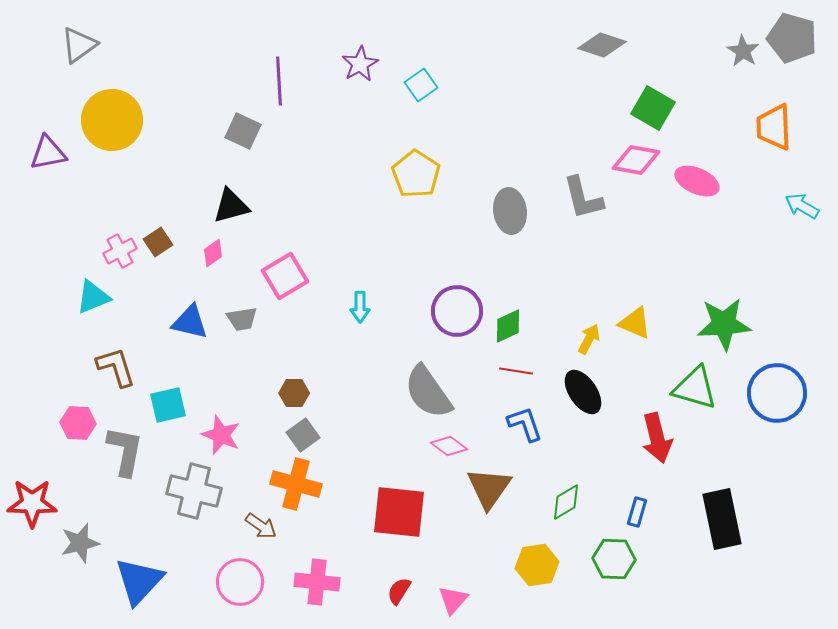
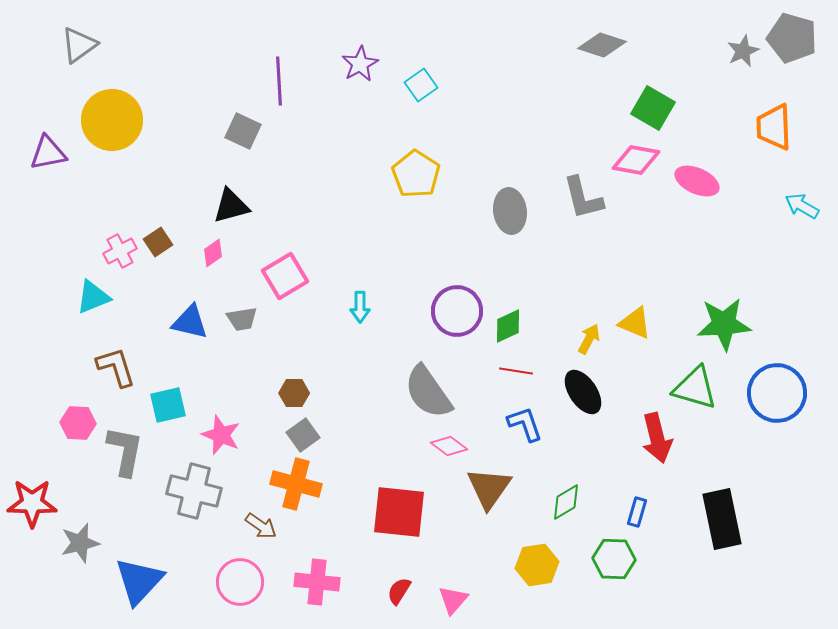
gray star at (743, 51): rotated 16 degrees clockwise
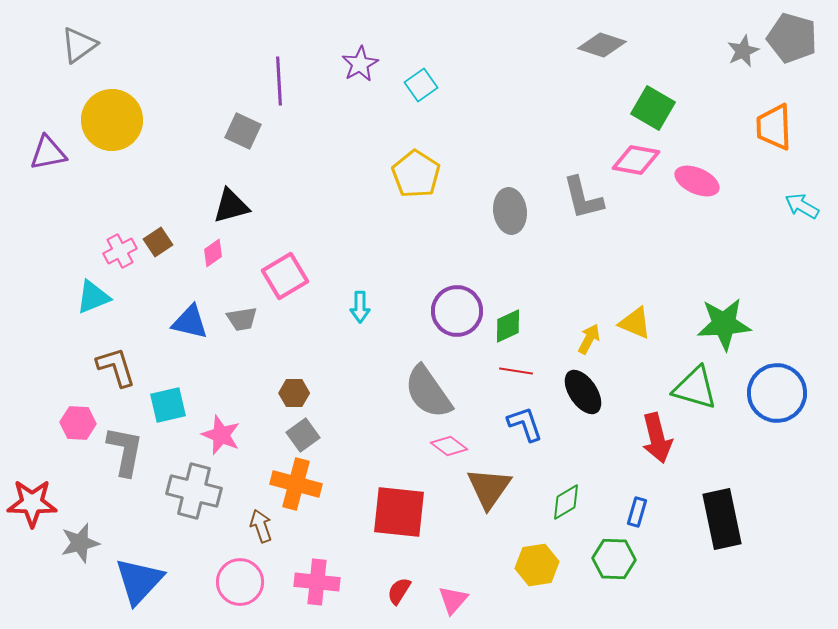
brown arrow at (261, 526): rotated 144 degrees counterclockwise
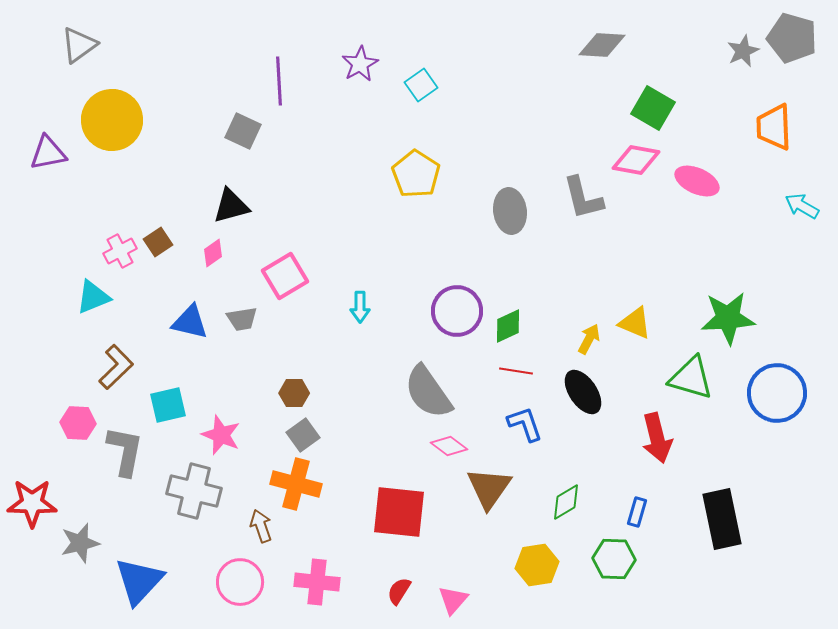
gray diamond at (602, 45): rotated 15 degrees counterclockwise
green star at (724, 324): moved 4 px right, 6 px up
brown L-shape at (116, 367): rotated 63 degrees clockwise
green triangle at (695, 388): moved 4 px left, 10 px up
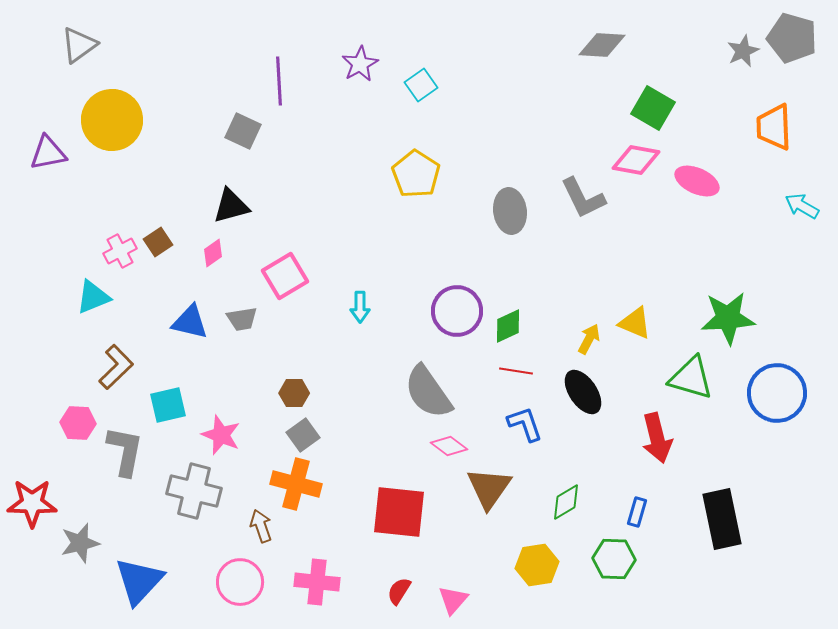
gray L-shape at (583, 198): rotated 12 degrees counterclockwise
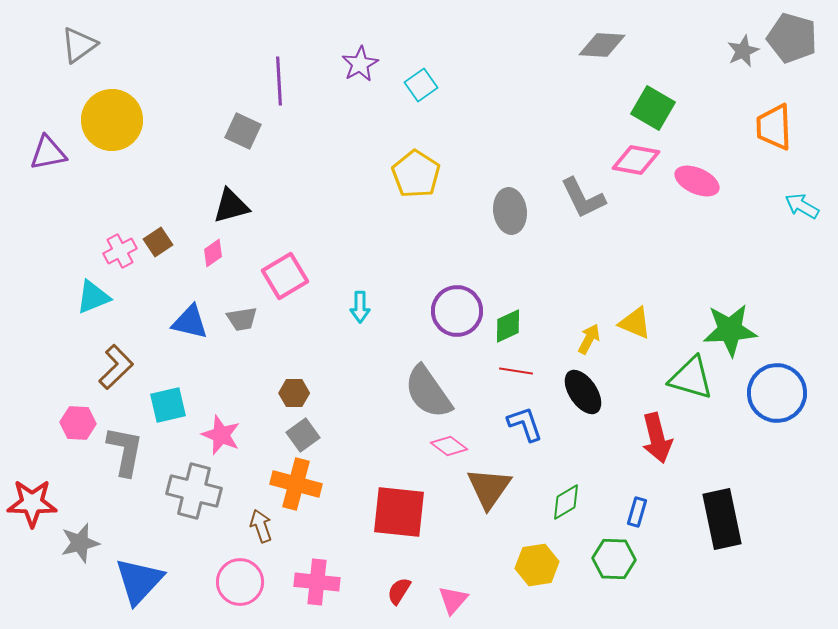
green star at (728, 318): moved 2 px right, 12 px down
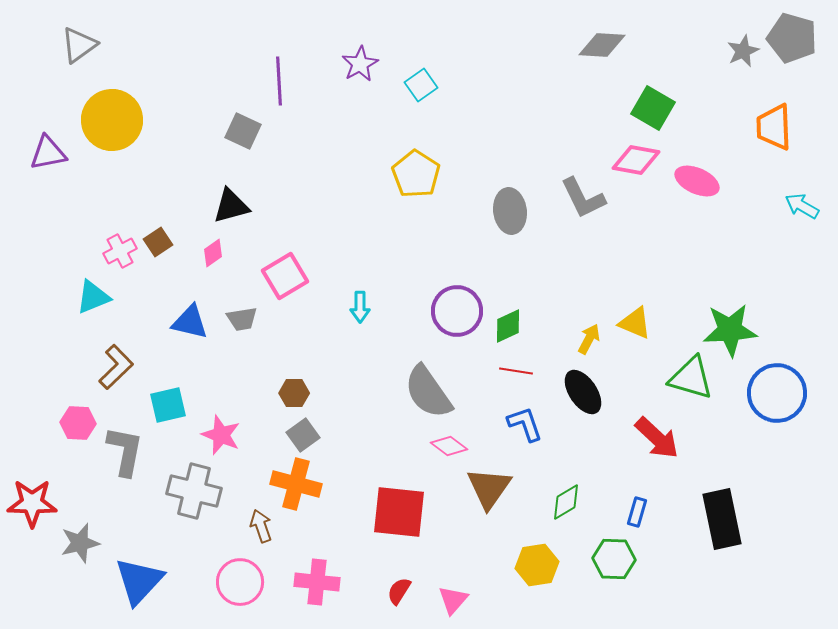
red arrow at (657, 438): rotated 33 degrees counterclockwise
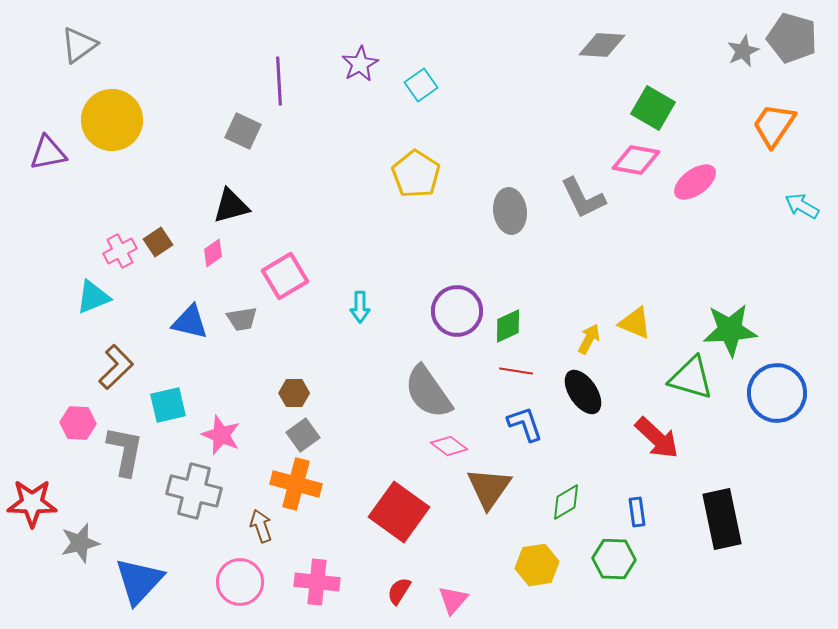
orange trapezoid at (774, 127): moved 2 px up; rotated 36 degrees clockwise
pink ellipse at (697, 181): moved 2 px left, 1 px down; rotated 60 degrees counterclockwise
red square at (399, 512): rotated 30 degrees clockwise
blue rectangle at (637, 512): rotated 24 degrees counterclockwise
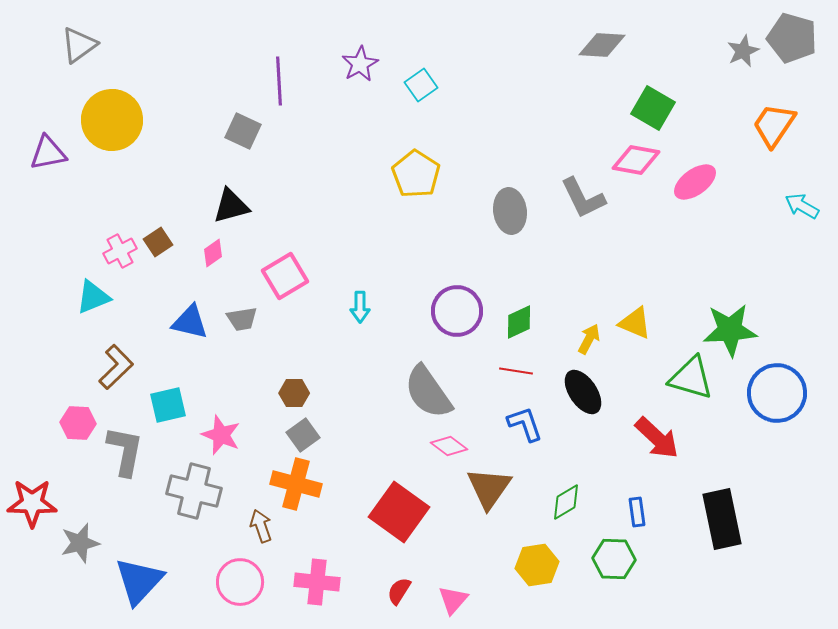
green diamond at (508, 326): moved 11 px right, 4 px up
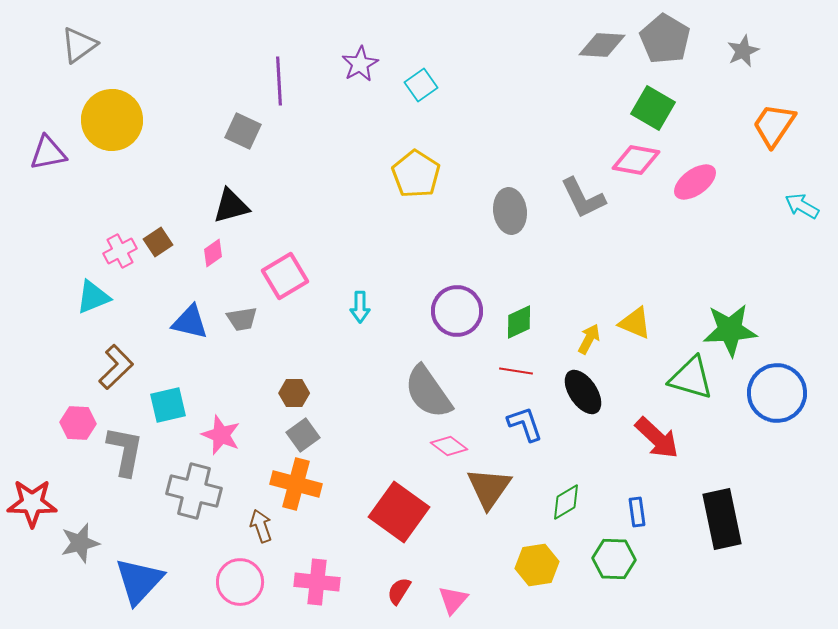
gray pentagon at (792, 38): moved 127 px left, 1 px down; rotated 15 degrees clockwise
